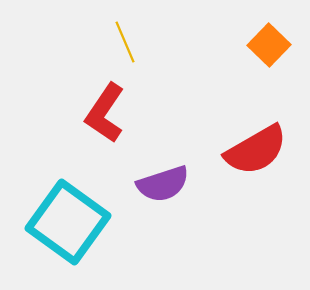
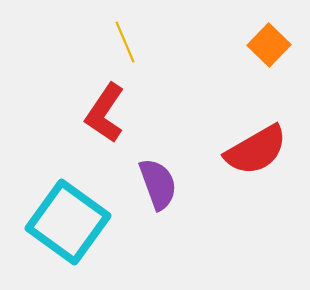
purple semicircle: moved 5 px left; rotated 92 degrees counterclockwise
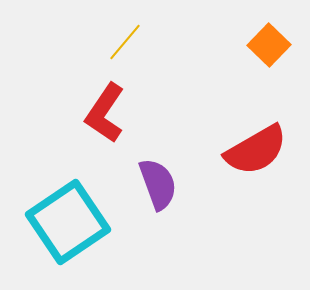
yellow line: rotated 63 degrees clockwise
cyan square: rotated 20 degrees clockwise
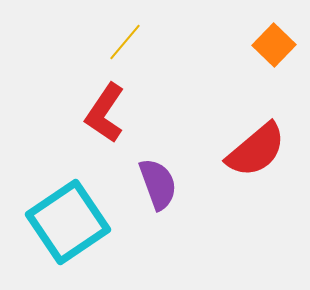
orange square: moved 5 px right
red semicircle: rotated 10 degrees counterclockwise
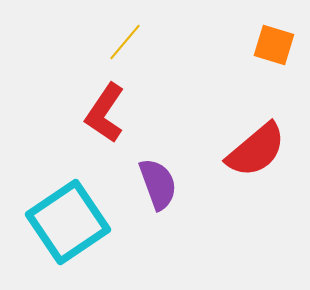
orange square: rotated 27 degrees counterclockwise
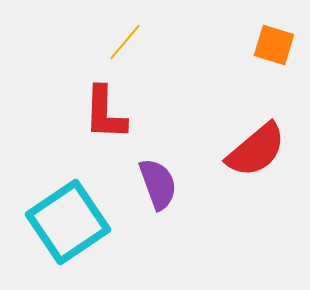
red L-shape: rotated 32 degrees counterclockwise
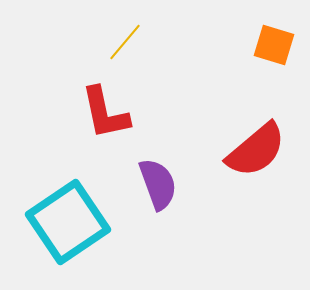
red L-shape: rotated 14 degrees counterclockwise
